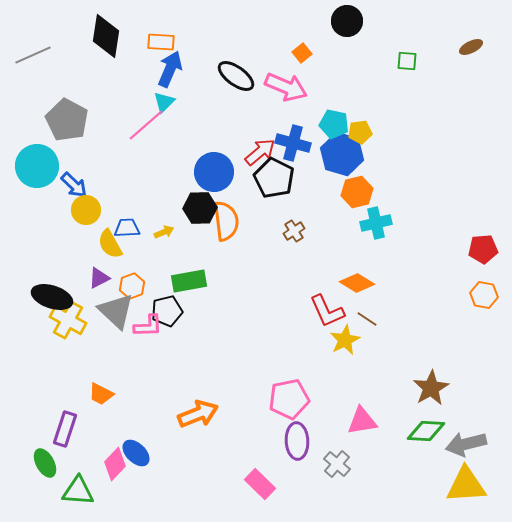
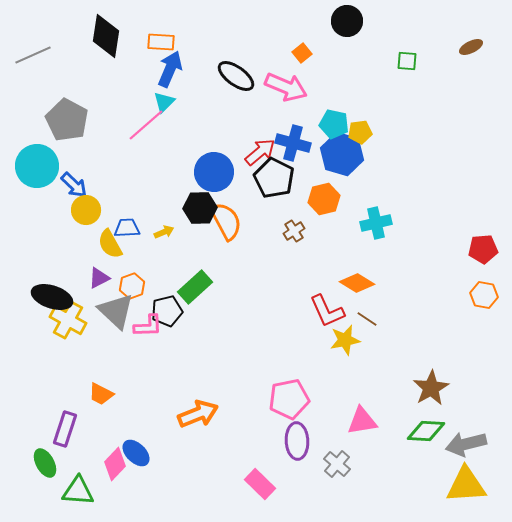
orange hexagon at (357, 192): moved 33 px left, 7 px down
orange semicircle at (226, 221): rotated 21 degrees counterclockwise
green rectangle at (189, 281): moved 6 px right, 6 px down; rotated 32 degrees counterclockwise
yellow star at (345, 340): rotated 16 degrees clockwise
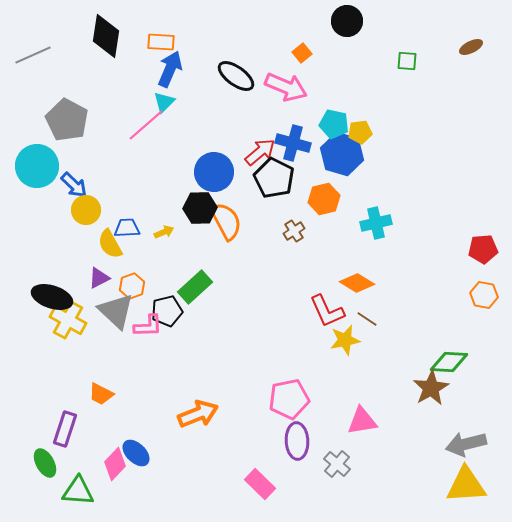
green diamond at (426, 431): moved 23 px right, 69 px up
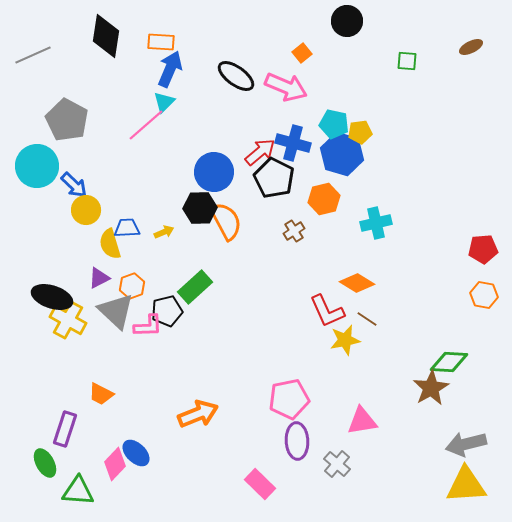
yellow semicircle at (110, 244): rotated 12 degrees clockwise
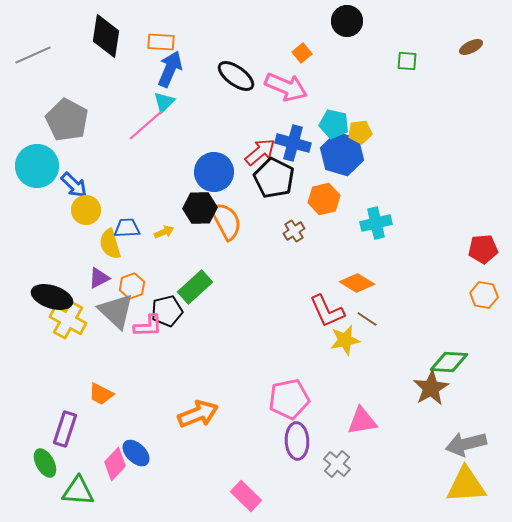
pink rectangle at (260, 484): moved 14 px left, 12 px down
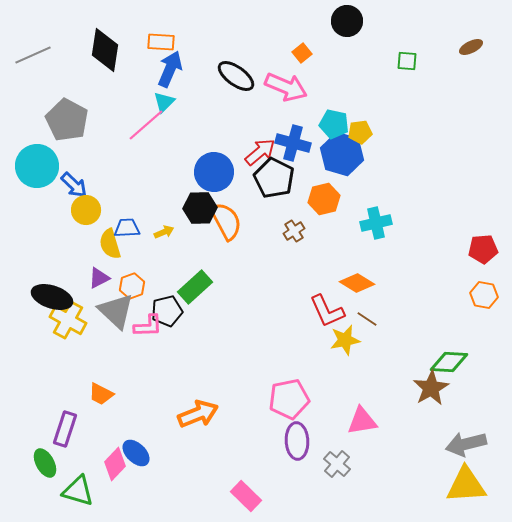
black diamond at (106, 36): moved 1 px left, 14 px down
green triangle at (78, 491): rotated 12 degrees clockwise
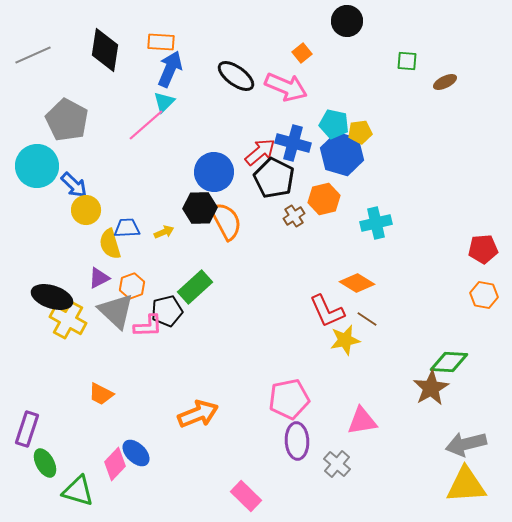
brown ellipse at (471, 47): moved 26 px left, 35 px down
brown cross at (294, 231): moved 15 px up
purple rectangle at (65, 429): moved 38 px left
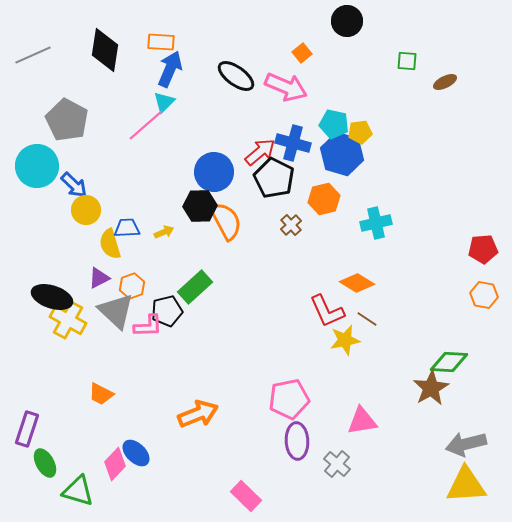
black hexagon at (200, 208): moved 2 px up
brown cross at (294, 216): moved 3 px left, 9 px down; rotated 10 degrees counterclockwise
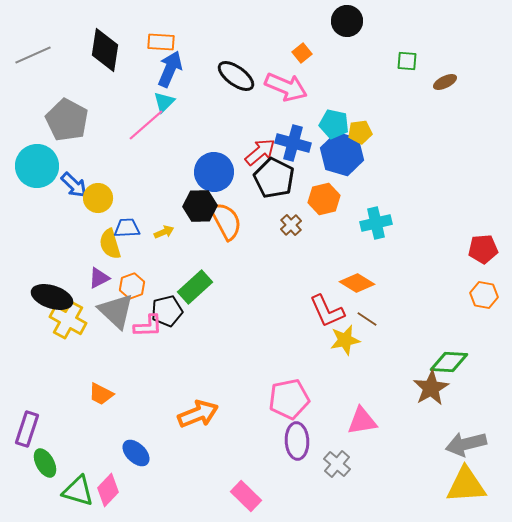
yellow circle at (86, 210): moved 12 px right, 12 px up
pink diamond at (115, 464): moved 7 px left, 26 px down
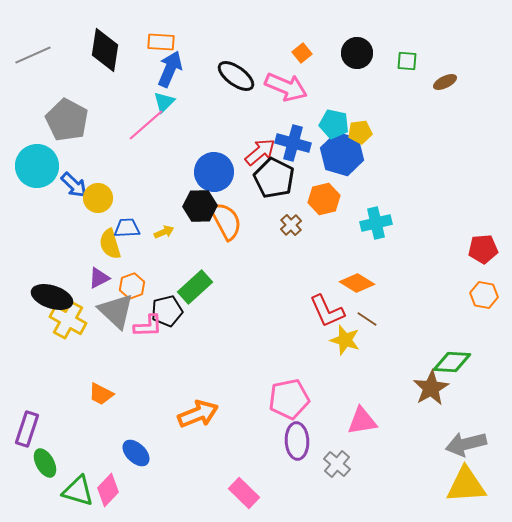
black circle at (347, 21): moved 10 px right, 32 px down
yellow star at (345, 340): rotated 28 degrees clockwise
green diamond at (449, 362): moved 3 px right
pink rectangle at (246, 496): moved 2 px left, 3 px up
